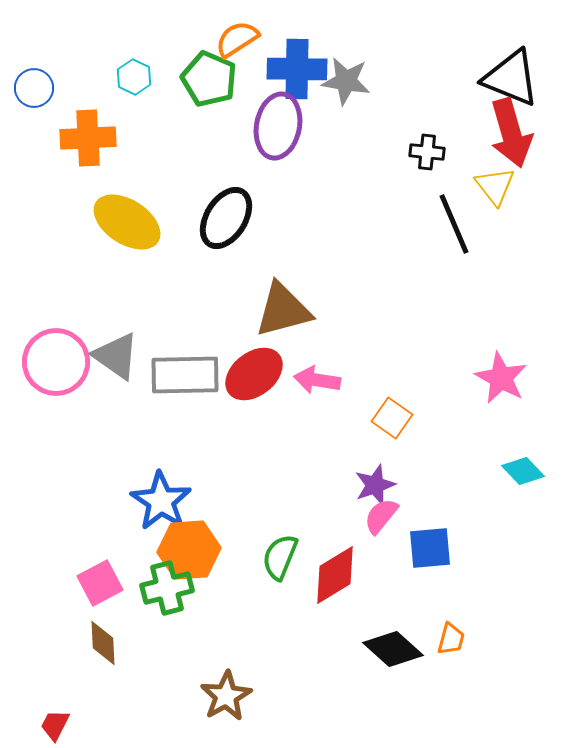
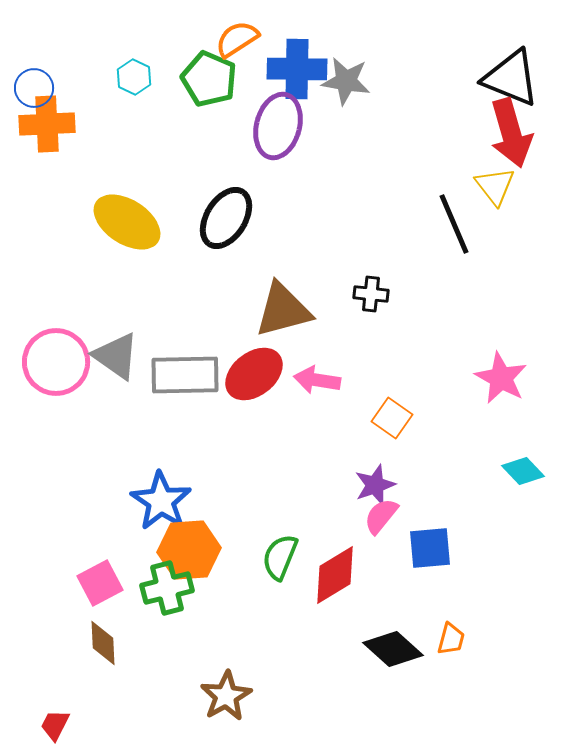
purple ellipse: rotated 4 degrees clockwise
orange cross: moved 41 px left, 14 px up
black cross: moved 56 px left, 142 px down
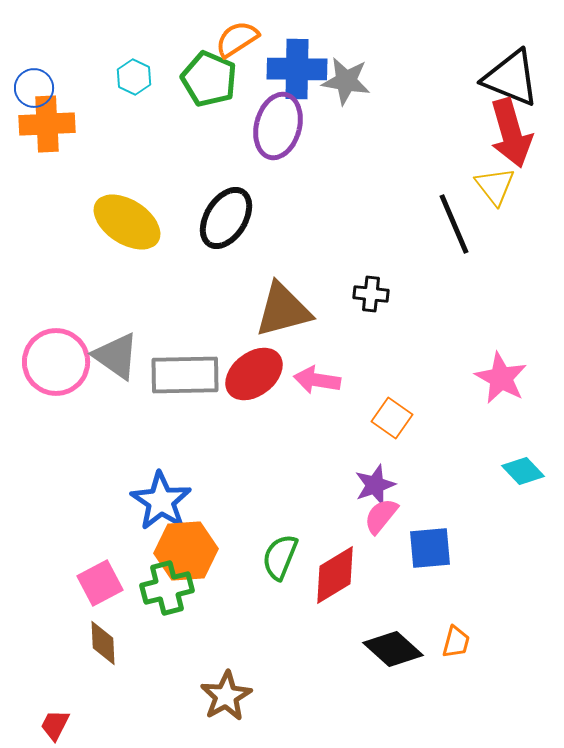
orange hexagon: moved 3 px left, 1 px down
orange trapezoid: moved 5 px right, 3 px down
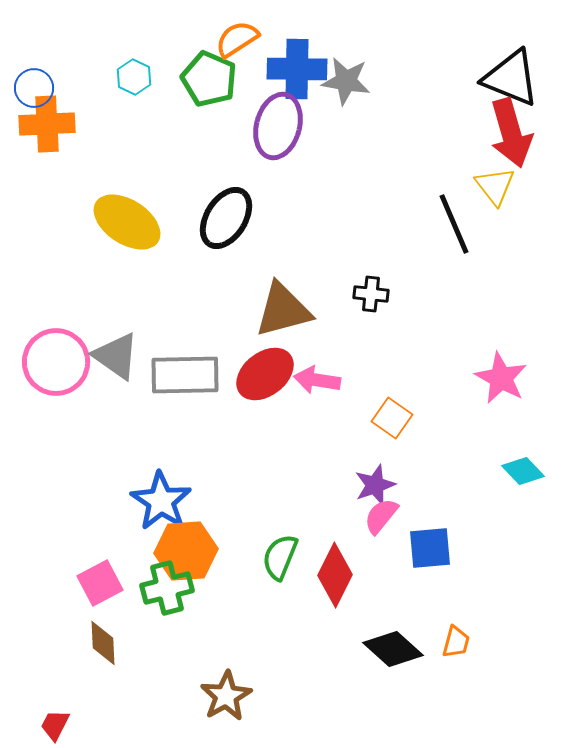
red ellipse: moved 11 px right
red diamond: rotated 32 degrees counterclockwise
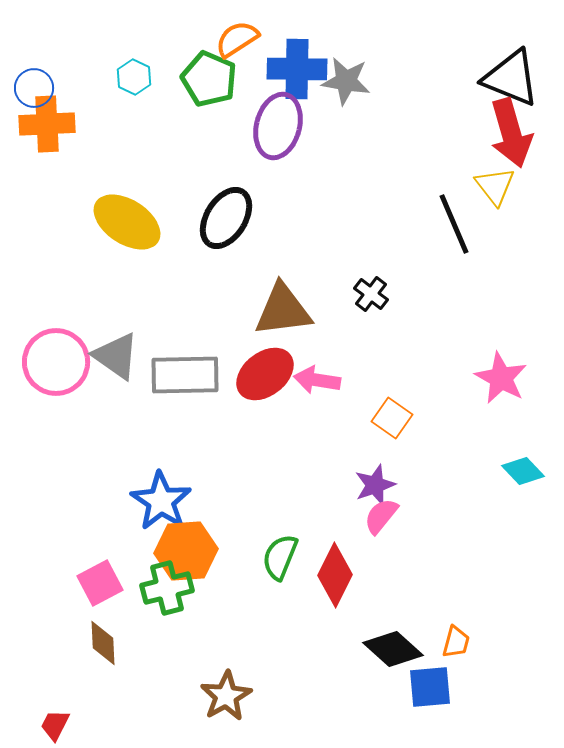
black cross: rotated 32 degrees clockwise
brown triangle: rotated 8 degrees clockwise
blue square: moved 139 px down
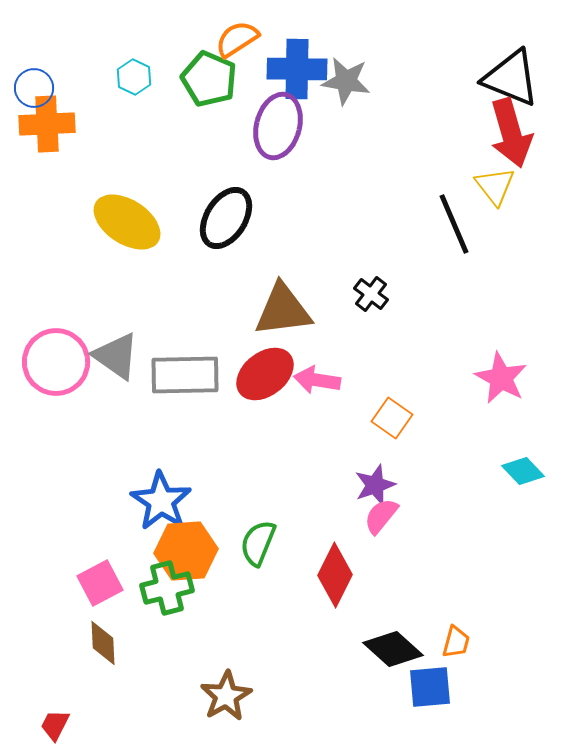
green semicircle: moved 22 px left, 14 px up
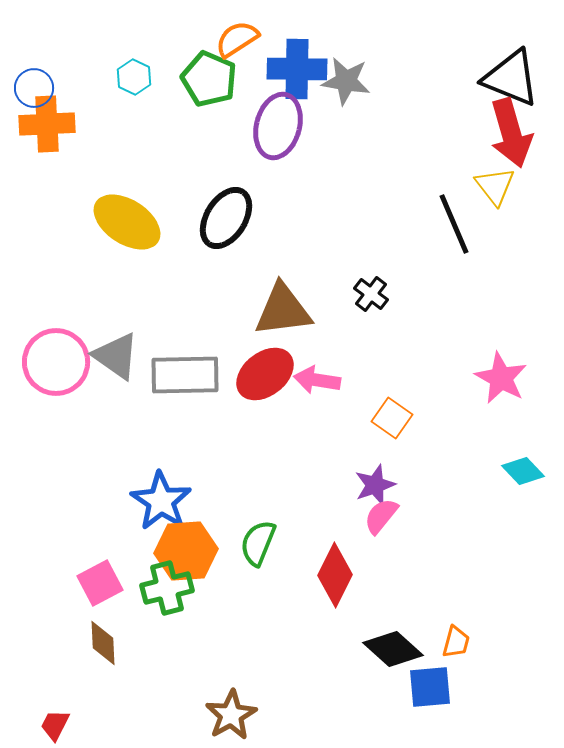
brown star: moved 5 px right, 19 px down
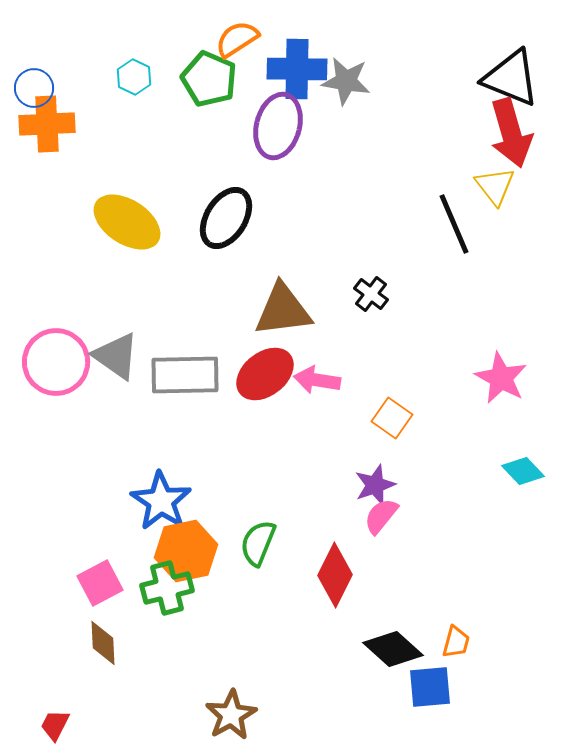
orange hexagon: rotated 8 degrees counterclockwise
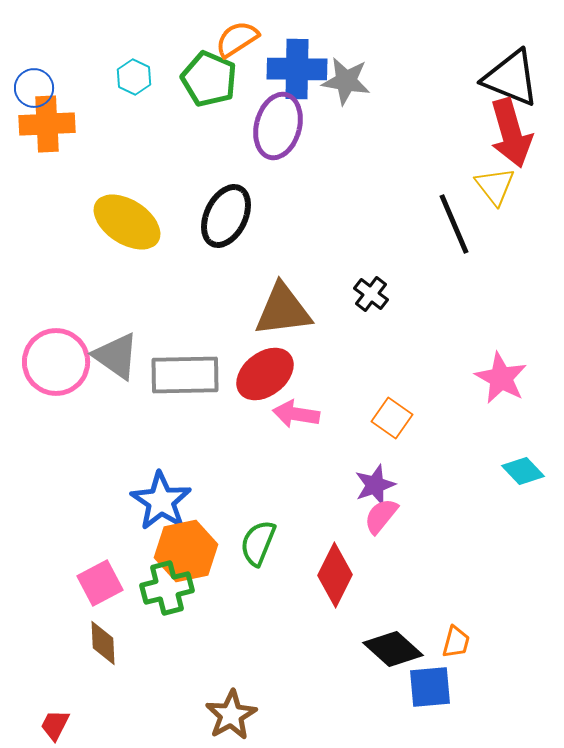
black ellipse: moved 2 px up; rotated 6 degrees counterclockwise
pink arrow: moved 21 px left, 34 px down
